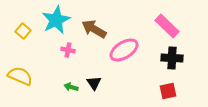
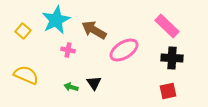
brown arrow: moved 1 px down
yellow semicircle: moved 6 px right, 1 px up
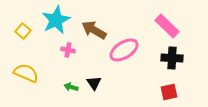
yellow semicircle: moved 2 px up
red square: moved 1 px right, 1 px down
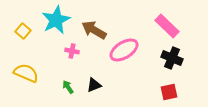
pink cross: moved 4 px right, 1 px down
black cross: rotated 20 degrees clockwise
black triangle: moved 2 px down; rotated 42 degrees clockwise
green arrow: moved 3 px left; rotated 40 degrees clockwise
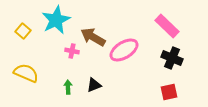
brown arrow: moved 1 px left, 7 px down
green arrow: rotated 32 degrees clockwise
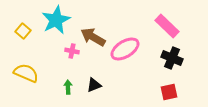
pink ellipse: moved 1 px right, 1 px up
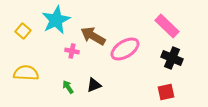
brown arrow: moved 1 px up
yellow semicircle: rotated 20 degrees counterclockwise
green arrow: rotated 32 degrees counterclockwise
red square: moved 3 px left
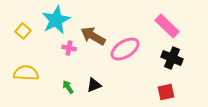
pink cross: moved 3 px left, 3 px up
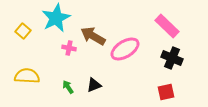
cyan star: moved 2 px up
yellow semicircle: moved 1 px right, 3 px down
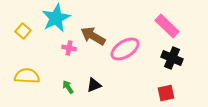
red square: moved 1 px down
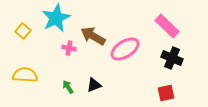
yellow semicircle: moved 2 px left, 1 px up
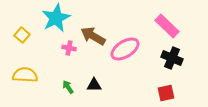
yellow square: moved 1 px left, 4 px down
black triangle: rotated 21 degrees clockwise
